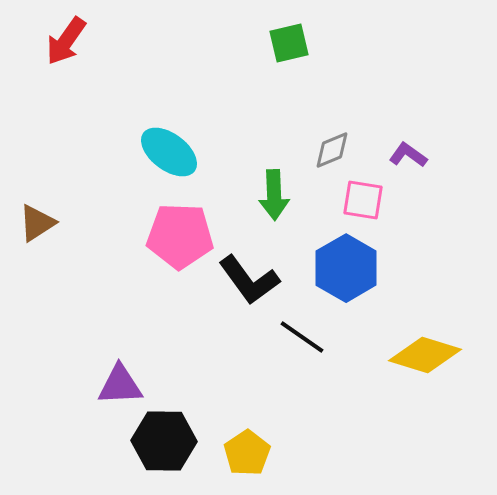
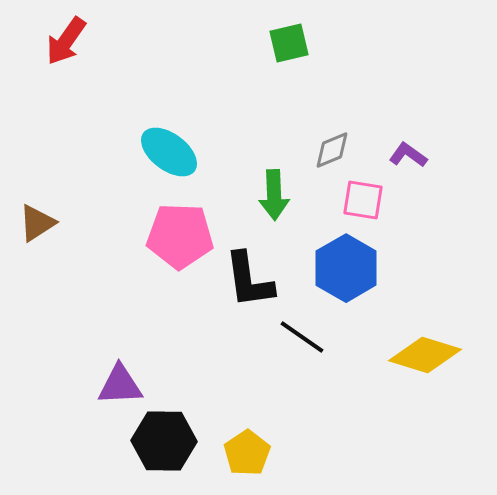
black L-shape: rotated 28 degrees clockwise
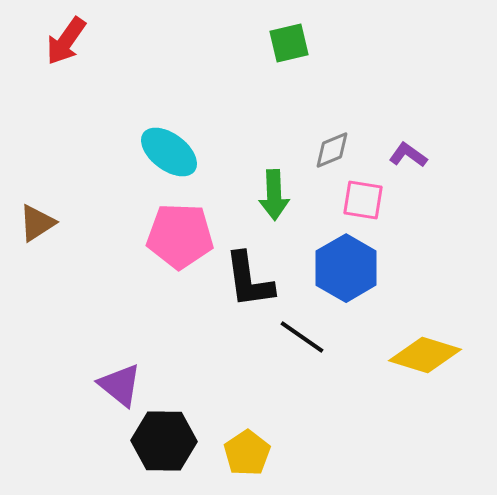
purple triangle: rotated 42 degrees clockwise
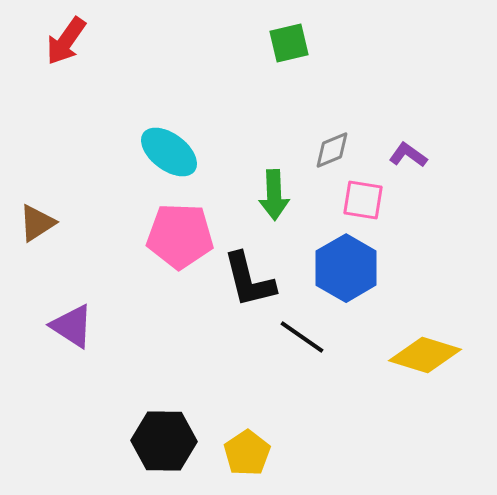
black L-shape: rotated 6 degrees counterclockwise
purple triangle: moved 48 px left, 59 px up; rotated 6 degrees counterclockwise
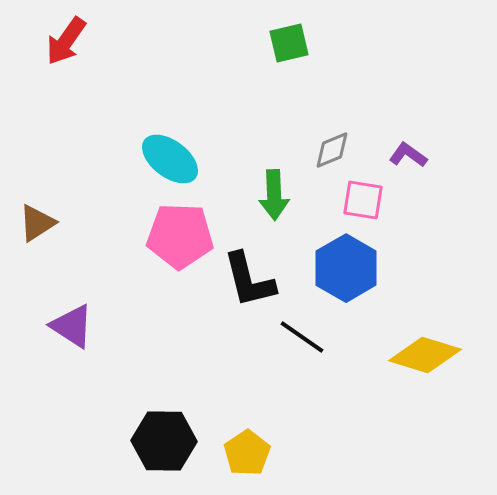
cyan ellipse: moved 1 px right, 7 px down
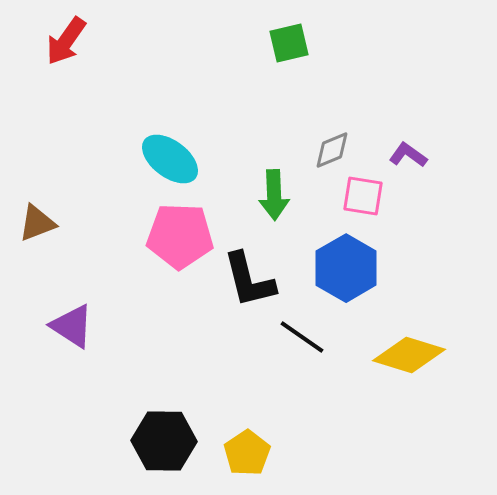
pink square: moved 4 px up
brown triangle: rotated 12 degrees clockwise
yellow diamond: moved 16 px left
